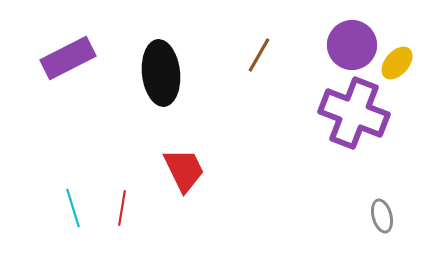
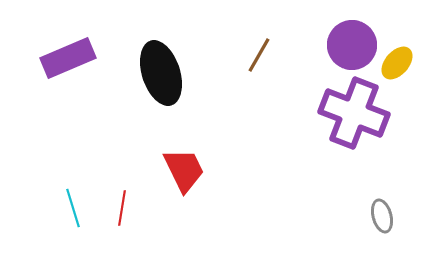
purple rectangle: rotated 4 degrees clockwise
black ellipse: rotated 12 degrees counterclockwise
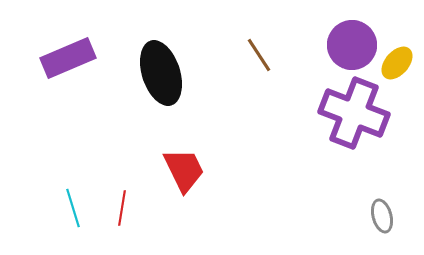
brown line: rotated 63 degrees counterclockwise
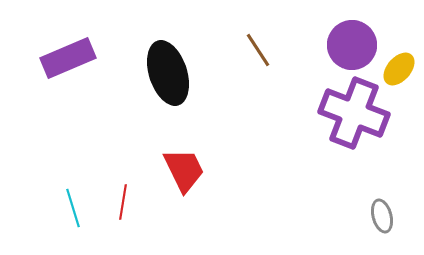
brown line: moved 1 px left, 5 px up
yellow ellipse: moved 2 px right, 6 px down
black ellipse: moved 7 px right
red line: moved 1 px right, 6 px up
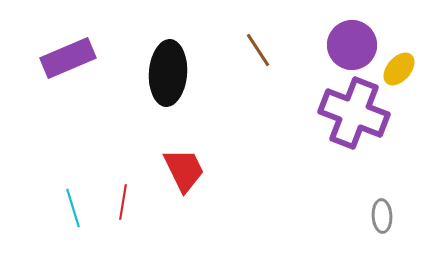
black ellipse: rotated 22 degrees clockwise
gray ellipse: rotated 12 degrees clockwise
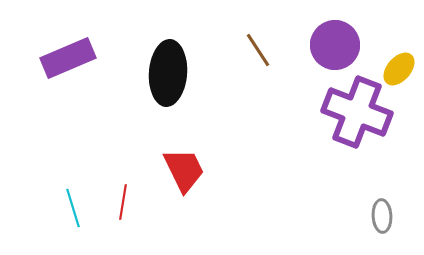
purple circle: moved 17 px left
purple cross: moved 3 px right, 1 px up
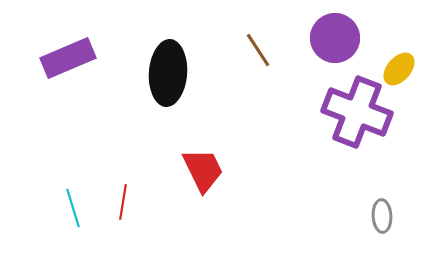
purple circle: moved 7 px up
red trapezoid: moved 19 px right
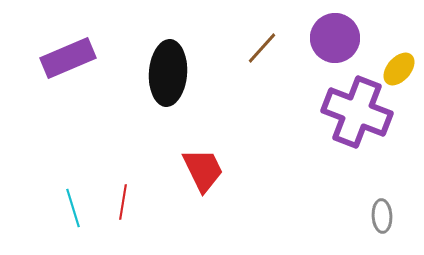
brown line: moved 4 px right, 2 px up; rotated 75 degrees clockwise
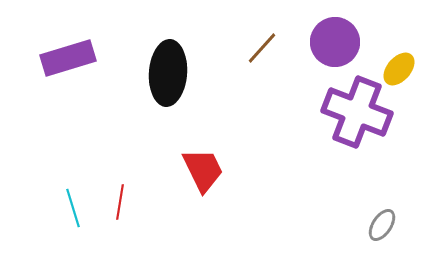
purple circle: moved 4 px down
purple rectangle: rotated 6 degrees clockwise
red line: moved 3 px left
gray ellipse: moved 9 px down; rotated 36 degrees clockwise
